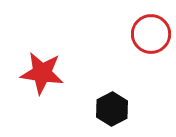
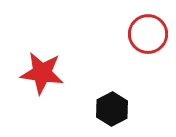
red circle: moved 3 px left
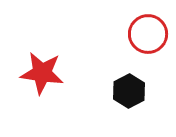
black hexagon: moved 17 px right, 18 px up
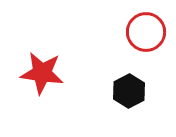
red circle: moved 2 px left, 2 px up
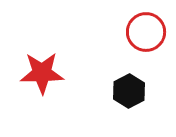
red star: rotated 9 degrees counterclockwise
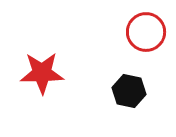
black hexagon: rotated 20 degrees counterclockwise
